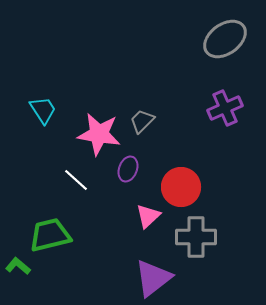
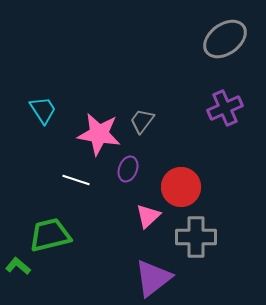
gray trapezoid: rotated 8 degrees counterclockwise
white line: rotated 24 degrees counterclockwise
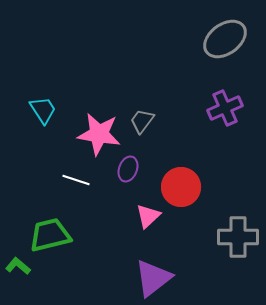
gray cross: moved 42 px right
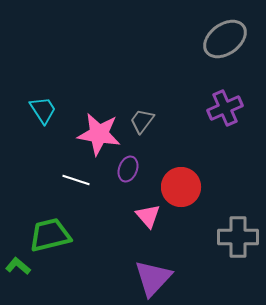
pink triangle: rotated 28 degrees counterclockwise
purple triangle: rotated 9 degrees counterclockwise
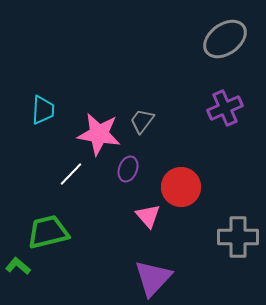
cyan trapezoid: rotated 36 degrees clockwise
white line: moved 5 px left, 6 px up; rotated 64 degrees counterclockwise
green trapezoid: moved 2 px left, 3 px up
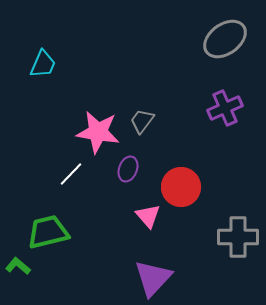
cyan trapezoid: moved 46 px up; rotated 20 degrees clockwise
pink star: moved 1 px left, 2 px up
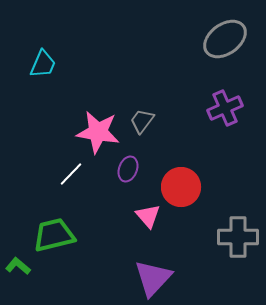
green trapezoid: moved 6 px right, 3 px down
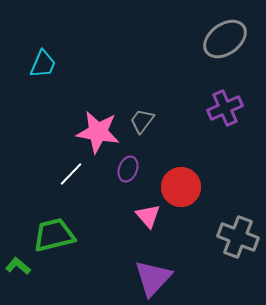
gray cross: rotated 21 degrees clockwise
